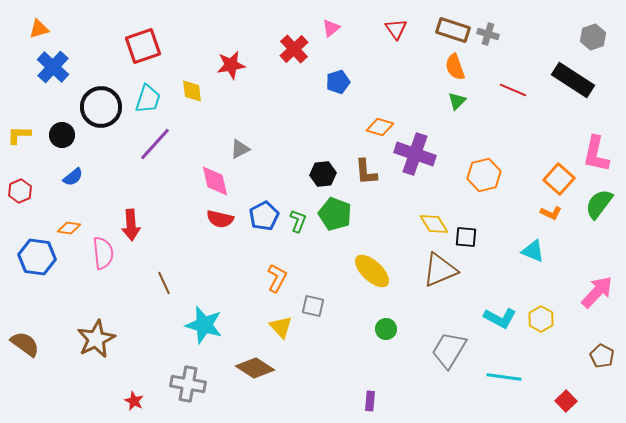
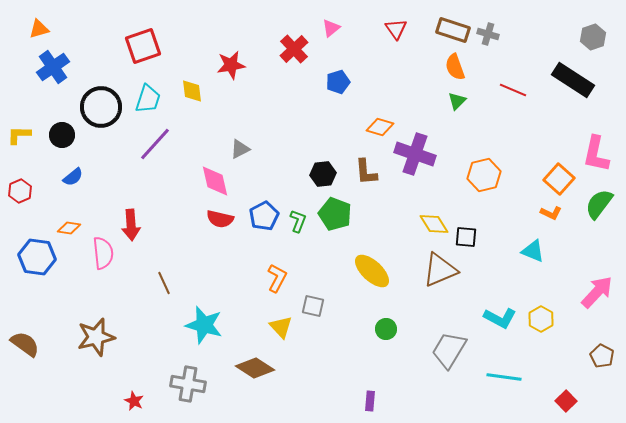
blue cross at (53, 67): rotated 12 degrees clockwise
brown star at (96, 339): moved 2 px up; rotated 12 degrees clockwise
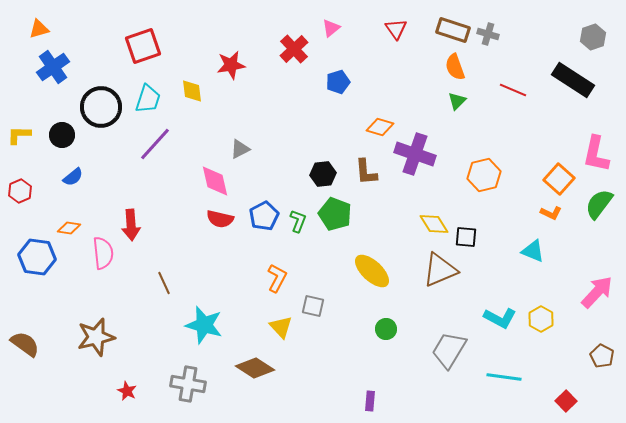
red star at (134, 401): moved 7 px left, 10 px up
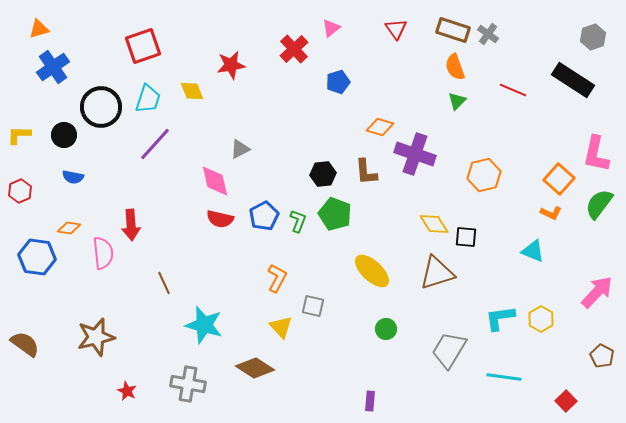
gray cross at (488, 34): rotated 20 degrees clockwise
yellow diamond at (192, 91): rotated 15 degrees counterclockwise
black circle at (62, 135): moved 2 px right
blue semicircle at (73, 177): rotated 50 degrees clockwise
brown triangle at (440, 270): moved 3 px left, 3 px down; rotated 6 degrees clockwise
cyan L-shape at (500, 318): rotated 144 degrees clockwise
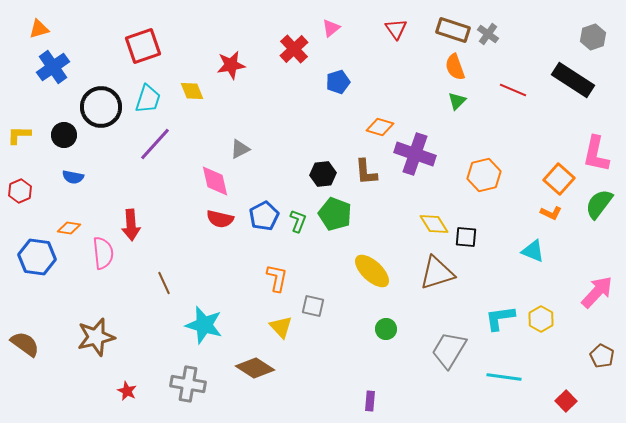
orange L-shape at (277, 278): rotated 16 degrees counterclockwise
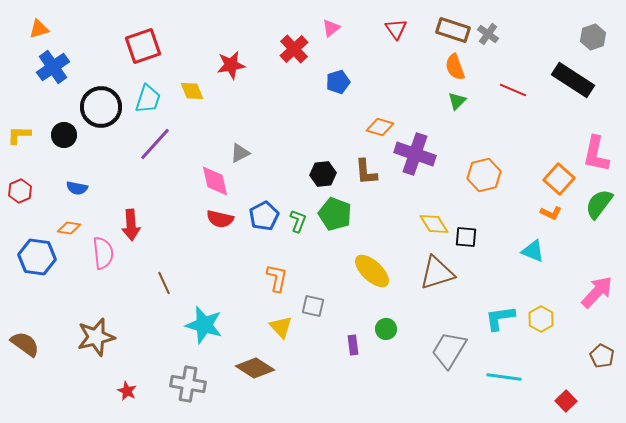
gray triangle at (240, 149): moved 4 px down
blue semicircle at (73, 177): moved 4 px right, 11 px down
purple rectangle at (370, 401): moved 17 px left, 56 px up; rotated 12 degrees counterclockwise
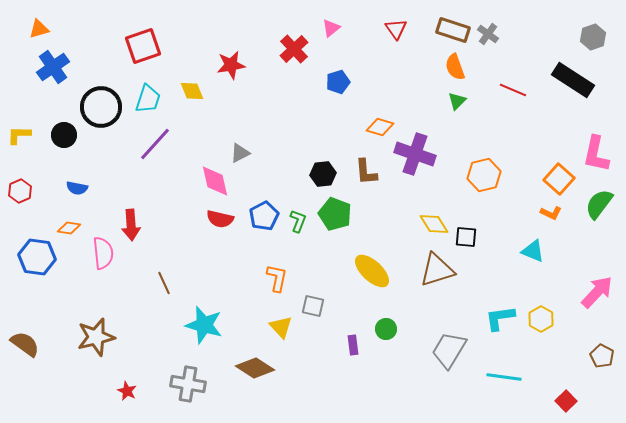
brown triangle at (437, 273): moved 3 px up
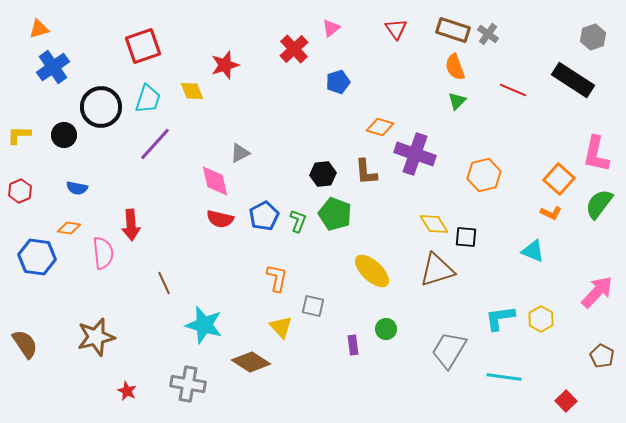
red star at (231, 65): moved 6 px left; rotated 8 degrees counterclockwise
brown semicircle at (25, 344): rotated 20 degrees clockwise
brown diamond at (255, 368): moved 4 px left, 6 px up
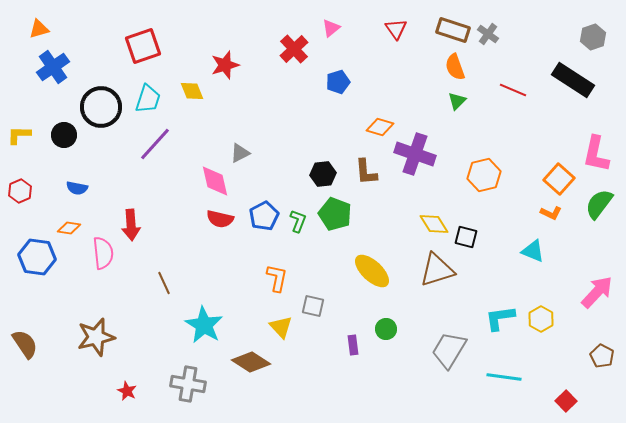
black square at (466, 237): rotated 10 degrees clockwise
cyan star at (204, 325): rotated 15 degrees clockwise
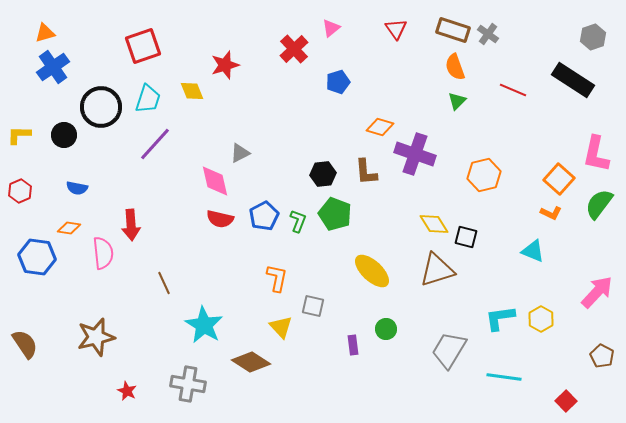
orange triangle at (39, 29): moved 6 px right, 4 px down
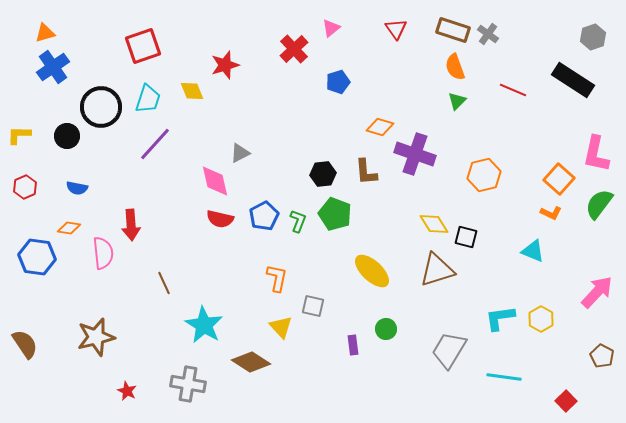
black circle at (64, 135): moved 3 px right, 1 px down
red hexagon at (20, 191): moved 5 px right, 4 px up
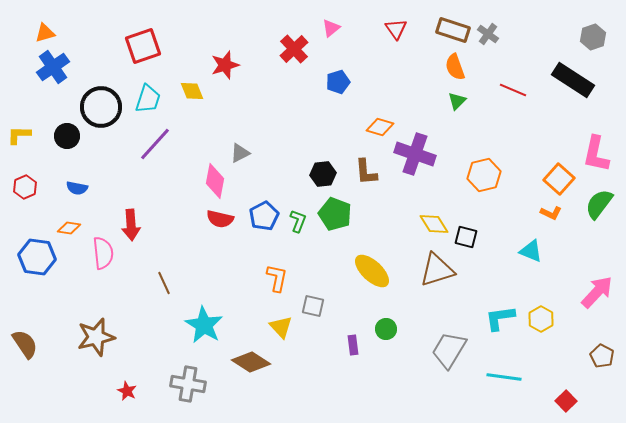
pink diamond at (215, 181): rotated 24 degrees clockwise
cyan triangle at (533, 251): moved 2 px left
